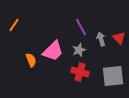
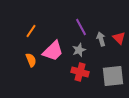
orange line: moved 17 px right, 6 px down
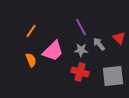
gray arrow: moved 2 px left, 5 px down; rotated 24 degrees counterclockwise
gray star: moved 2 px right; rotated 24 degrees clockwise
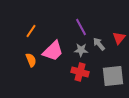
red triangle: rotated 24 degrees clockwise
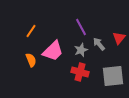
gray star: rotated 24 degrees counterclockwise
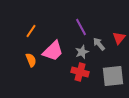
gray star: moved 1 px right, 2 px down
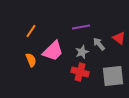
purple line: rotated 72 degrees counterclockwise
red triangle: rotated 32 degrees counterclockwise
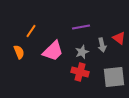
gray arrow: moved 3 px right, 1 px down; rotated 152 degrees counterclockwise
orange semicircle: moved 12 px left, 8 px up
gray square: moved 1 px right, 1 px down
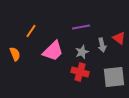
orange semicircle: moved 4 px left, 2 px down
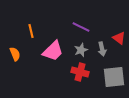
purple line: rotated 36 degrees clockwise
orange line: rotated 48 degrees counterclockwise
gray arrow: moved 4 px down
gray star: moved 1 px left, 2 px up
